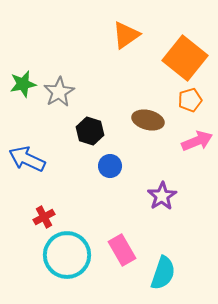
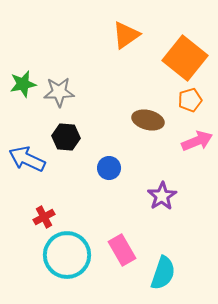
gray star: rotated 28 degrees clockwise
black hexagon: moved 24 px left, 6 px down; rotated 12 degrees counterclockwise
blue circle: moved 1 px left, 2 px down
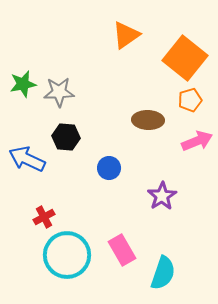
brown ellipse: rotated 12 degrees counterclockwise
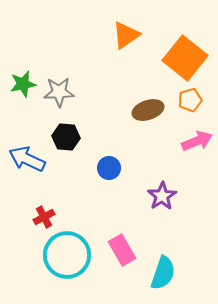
brown ellipse: moved 10 px up; rotated 20 degrees counterclockwise
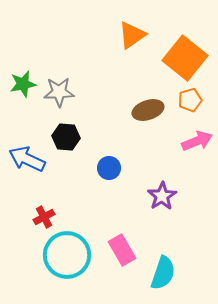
orange triangle: moved 6 px right
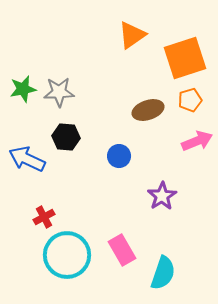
orange square: rotated 33 degrees clockwise
green star: moved 5 px down
blue circle: moved 10 px right, 12 px up
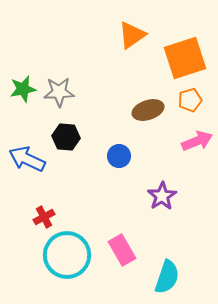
cyan semicircle: moved 4 px right, 4 px down
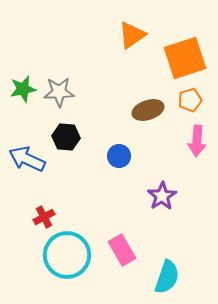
pink arrow: rotated 116 degrees clockwise
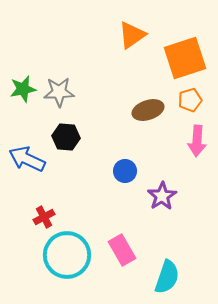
blue circle: moved 6 px right, 15 px down
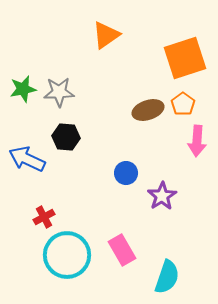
orange triangle: moved 26 px left
orange pentagon: moved 7 px left, 4 px down; rotated 20 degrees counterclockwise
blue circle: moved 1 px right, 2 px down
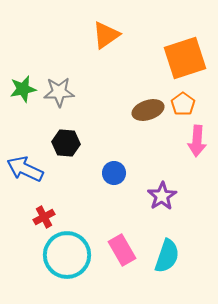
black hexagon: moved 6 px down
blue arrow: moved 2 px left, 10 px down
blue circle: moved 12 px left
cyan semicircle: moved 21 px up
